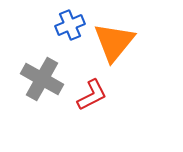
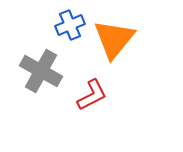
orange triangle: moved 3 px up
gray cross: moved 1 px left, 8 px up
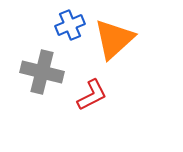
orange triangle: rotated 9 degrees clockwise
gray cross: moved 1 px right, 1 px down; rotated 15 degrees counterclockwise
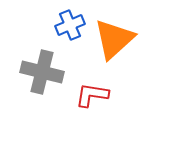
red L-shape: rotated 144 degrees counterclockwise
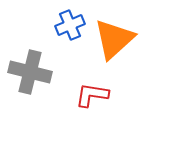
gray cross: moved 12 px left
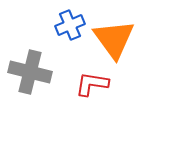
orange triangle: rotated 24 degrees counterclockwise
red L-shape: moved 11 px up
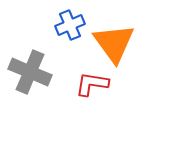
orange triangle: moved 4 px down
gray cross: rotated 9 degrees clockwise
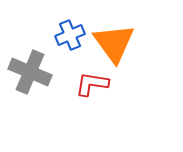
blue cross: moved 10 px down
